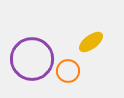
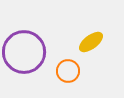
purple circle: moved 8 px left, 7 px up
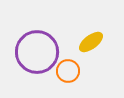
purple circle: moved 13 px right
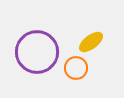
orange circle: moved 8 px right, 3 px up
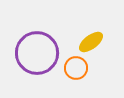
purple circle: moved 1 px down
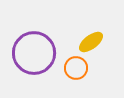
purple circle: moved 3 px left
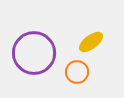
orange circle: moved 1 px right, 4 px down
